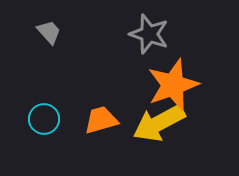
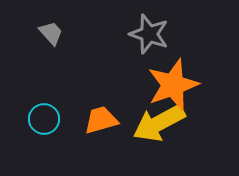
gray trapezoid: moved 2 px right, 1 px down
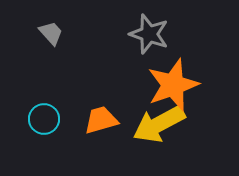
yellow arrow: moved 1 px down
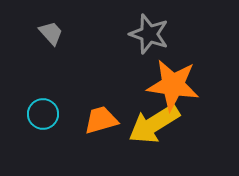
orange star: rotated 28 degrees clockwise
cyan circle: moved 1 px left, 5 px up
yellow arrow: moved 5 px left; rotated 4 degrees counterclockwise
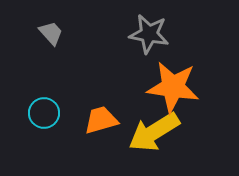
gray star: rotated 9 degrees counterclockwise
orange star: moved 2 px down
cyan circle: moved 1 px right, 1 px up
yellow arrow: moved 8 px down
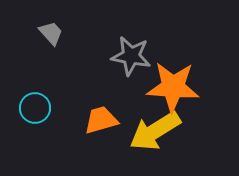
gray star: moved 18 px left, 22 px down
orange star: rotated 4 degrees counterclockwise
cyan circle: moved 9 px left, 5 px up
yellow arrow: moved 1 px right, 1 px up
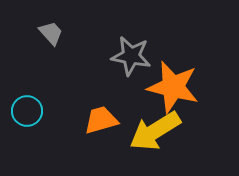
orange star: rotated 10 degrees clockwise
cyan circle: moved 8 px left, 3 px down
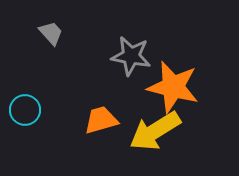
cyan circle: moved 2 px left, 1 px up
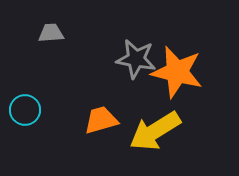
gray trapezoid: rotated 52 degrees counterclockwise
gray star: moved 5 px right, 3 px down
orange star: moved 4 px right, 15 px up
